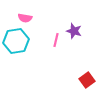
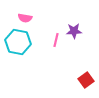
purple star: rotated 21 degrees counterclockwise
cyan hexagon: moved 2 px right, 1 px down; rotated 20 degrees clockwise
red square: moved 1 px left
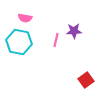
cyan hexagon: moved 1 px right
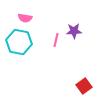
red square: moved 2 px left, 6 px down
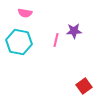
pink semicircle: moved 5 px up
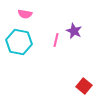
pink semicircle: moved 1 px down
purple star: rotated 28 degrees clockwise
red square: rotated 14 degrees counterclockwise
